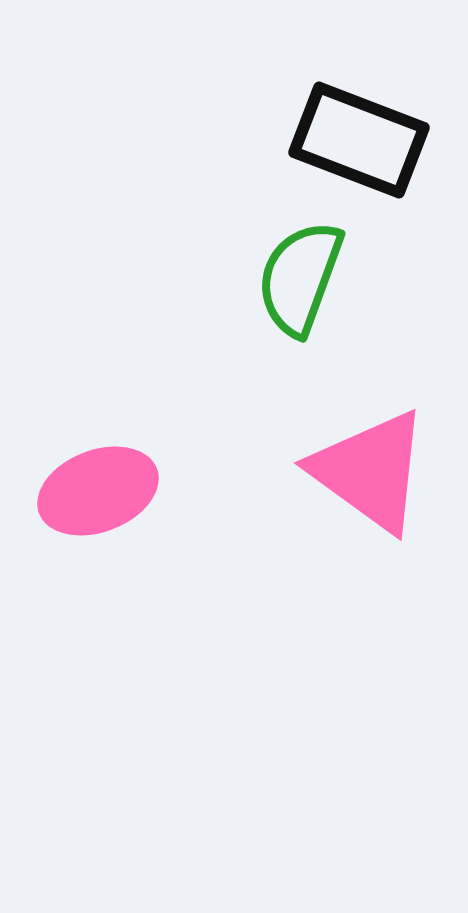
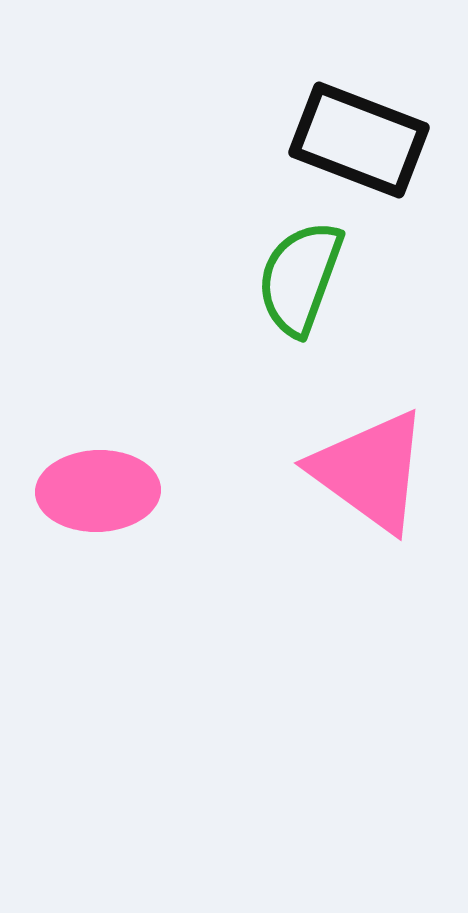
pink ellipse: rotated 19 degrees clockwise
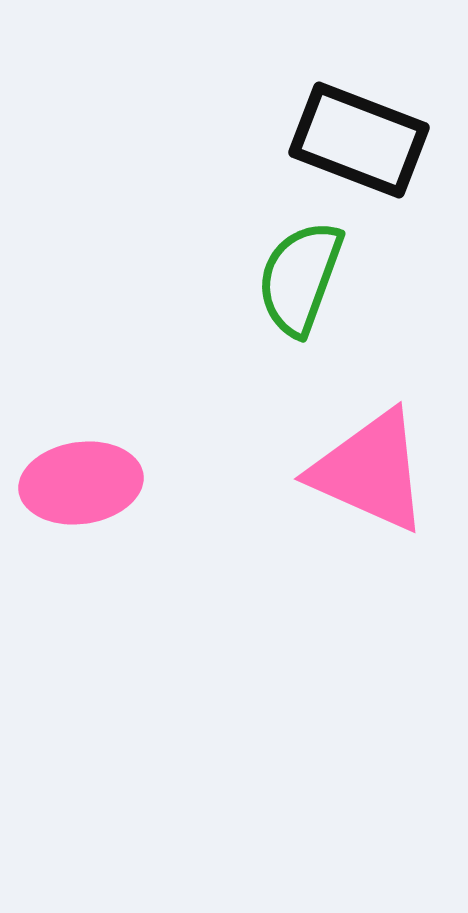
pink triangle: rotated 12 degrees counterclockwise
pink ellipse: moved 17 px left, 8 px up; rotated 6 degrees counterclockwise
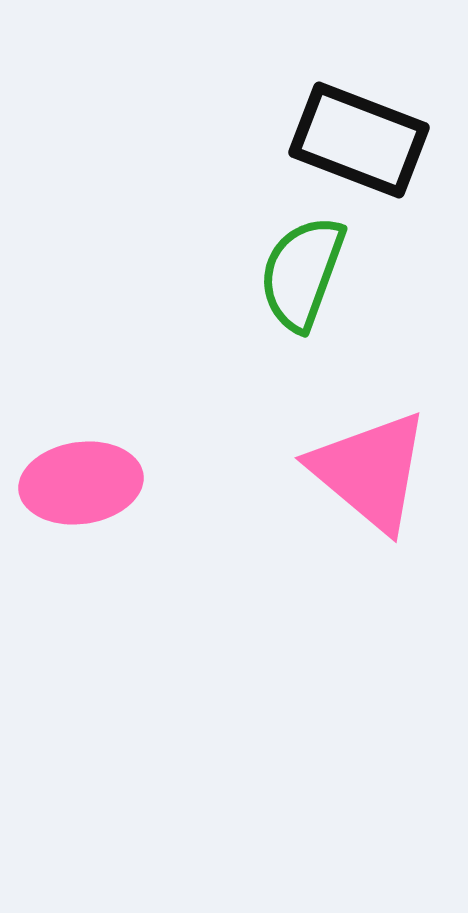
green semicircle: moved 2 px right, 5 px up
pink triangle: rotated 16 degrees clockwise
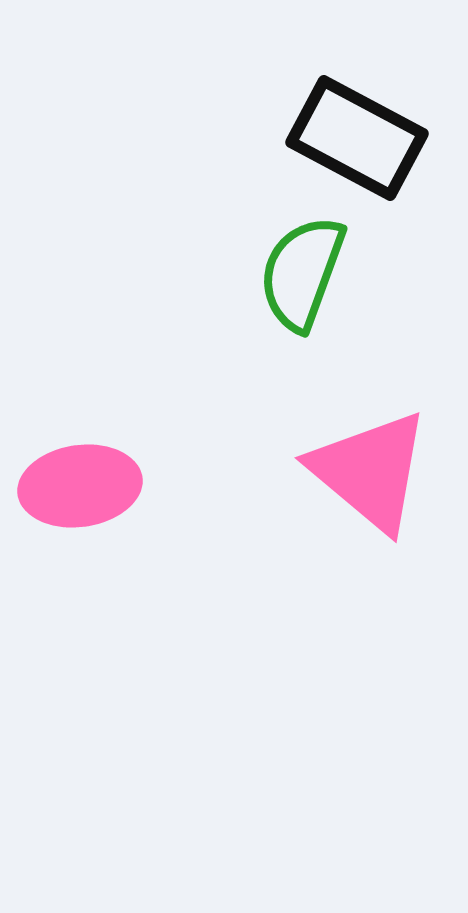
black rectangle: moved 2 px left, 2 px up; rotated 7 degrees clockwise
pink ellipse: moved 1 px left, 3 px down
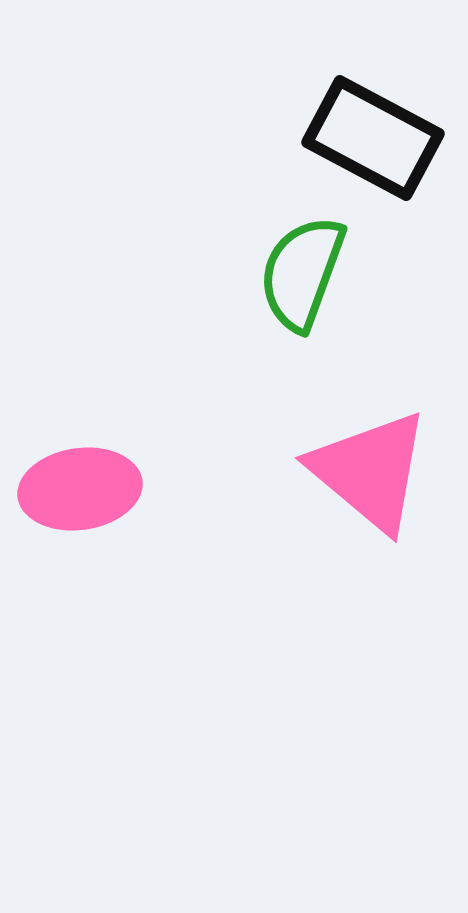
black rectangle: moved 16 px right
pink ellipse: moved 3 px down
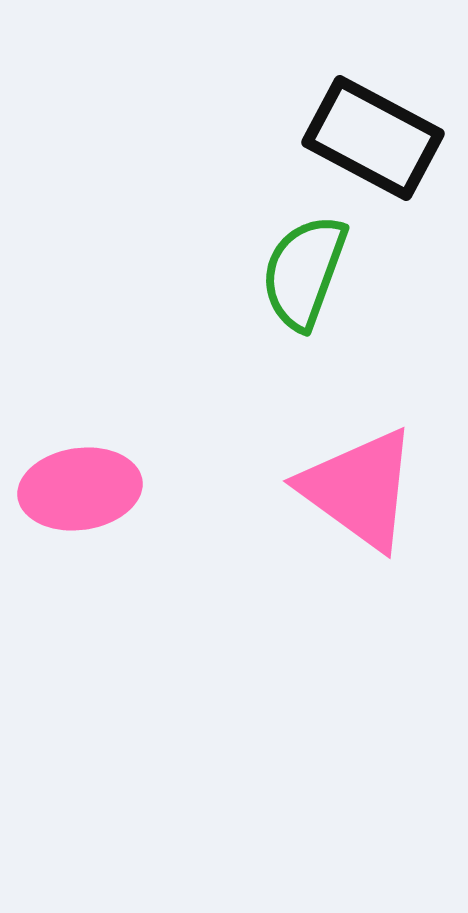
green semicircle: moved 2 px right, 1 px up
pink triangle: moved 11 px left, 18 px down; rotated 4 degrees counterclockwise
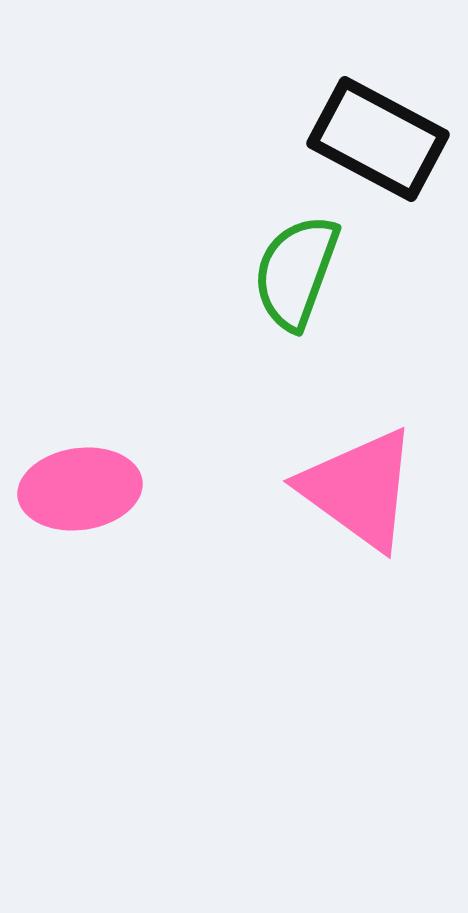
black rectangle: moved 5 px right, 1 px down
green semicircle: moved 8 px left
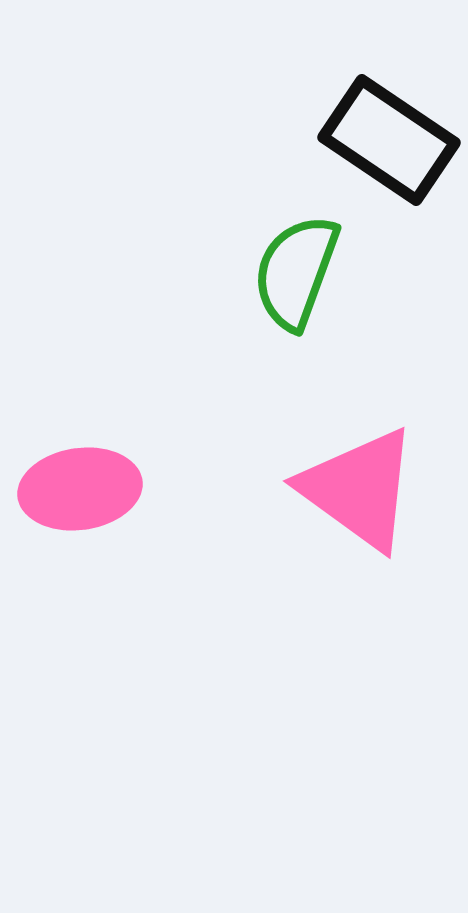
black rectangle: moved 11 px right, 1 px down; rotated 6 degrees clockwise
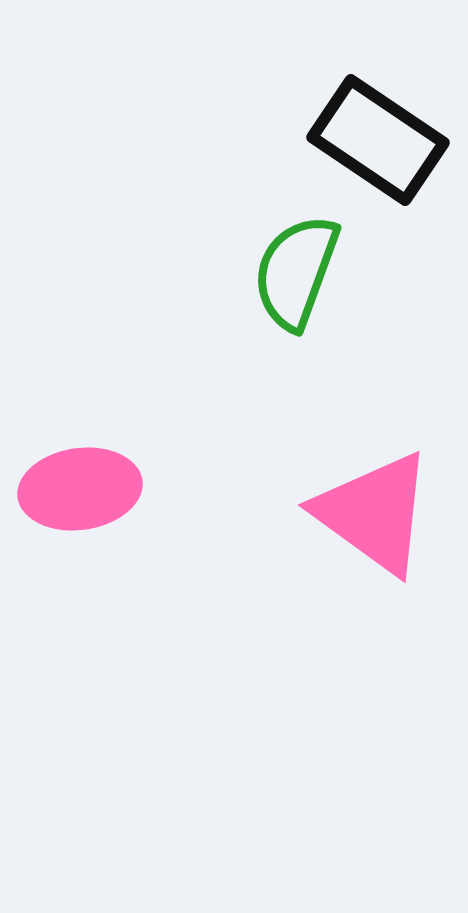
black rectangle: moved 11 px left
pink triangle: moved 15 px right, 24 px down
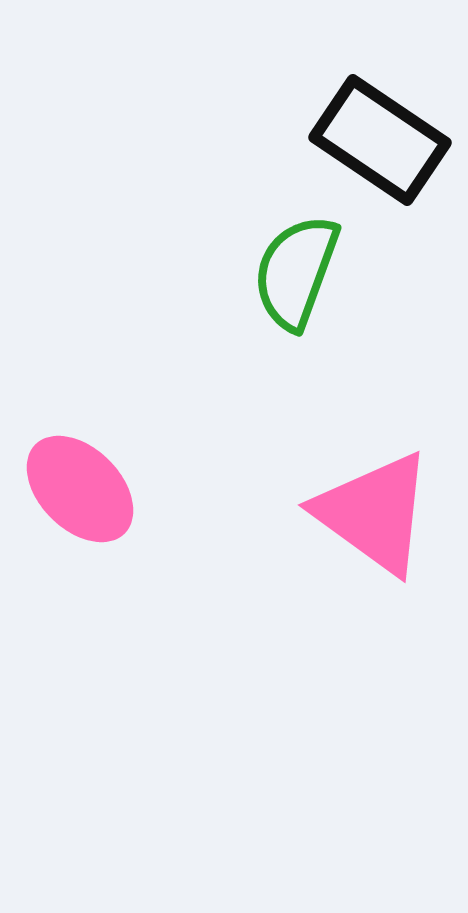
black rectangle: moved 2 px right
pink ellipse: rotated 53 degrees clockwise
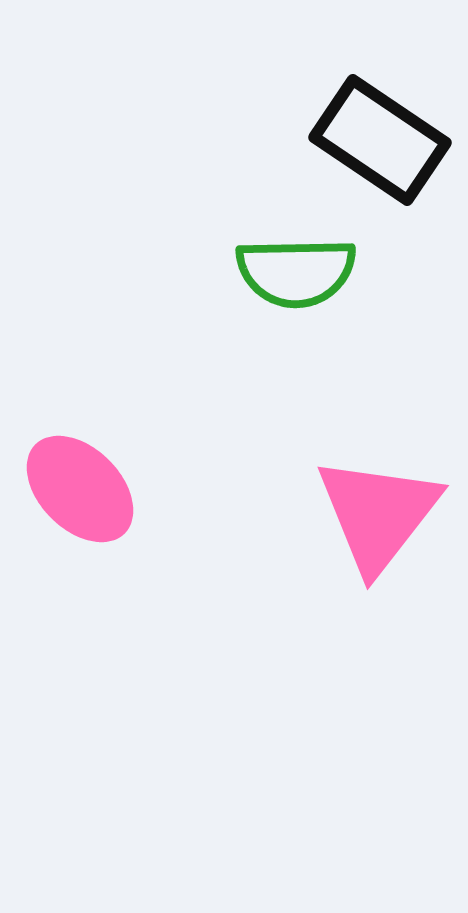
green semicircle: rotated 111 degrees counterclockwise
pink triangle: moved 4 px right, 1 px down; rotated 32 degrees clockwise
